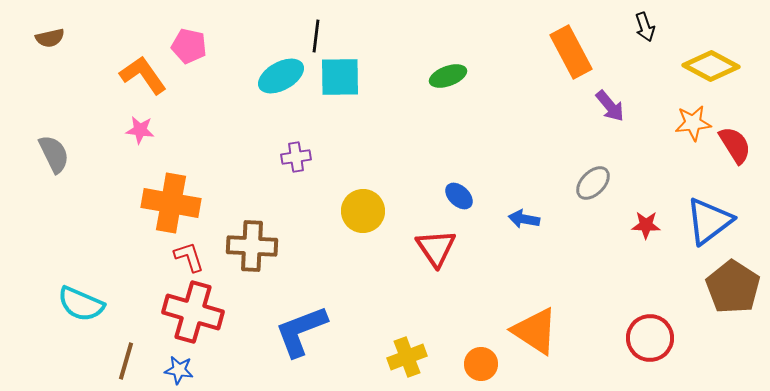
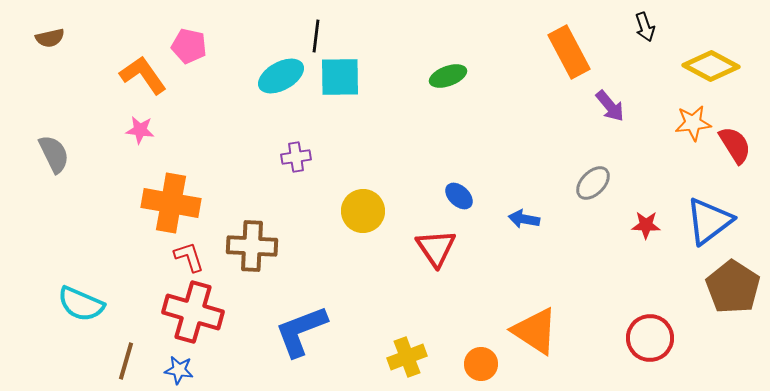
orange rectangle: moved 2 px left
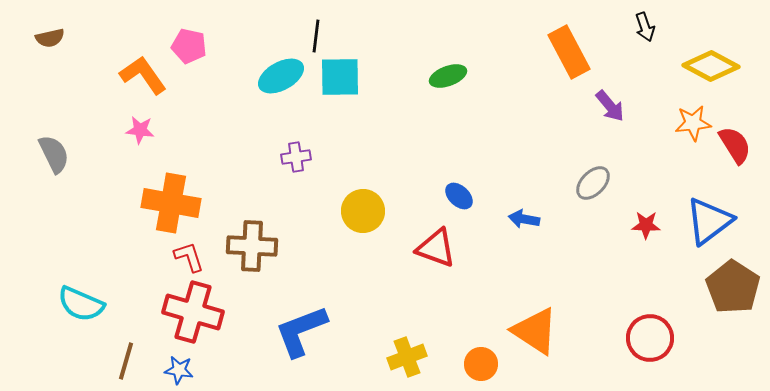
red triangle: rotated 36 degrees counterclockwise
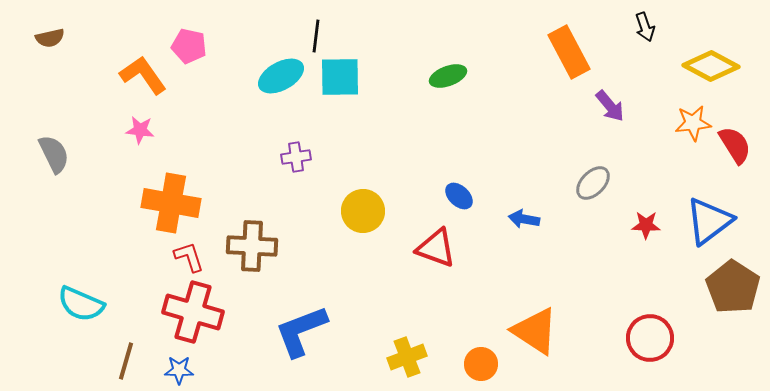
blue star: rotated 8 degrees counterclockwise
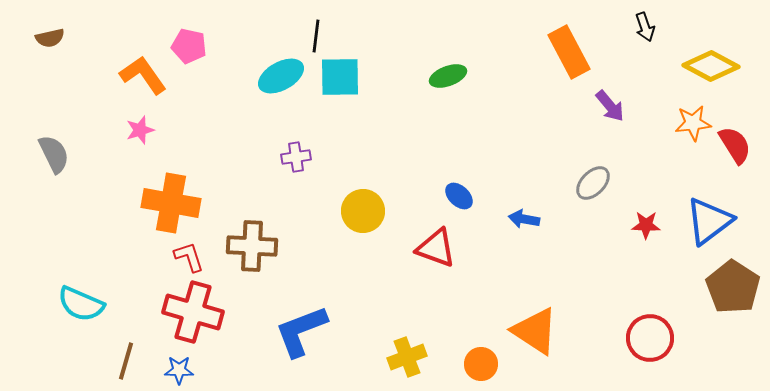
pink star: rotated 24 degrees counterclockwise
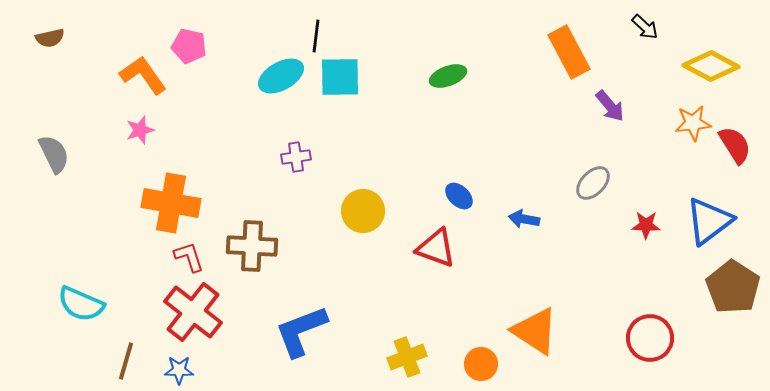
black arrow: rotated 28 degrees counterclockwise
red cross: rotated 22 degrees clockwise
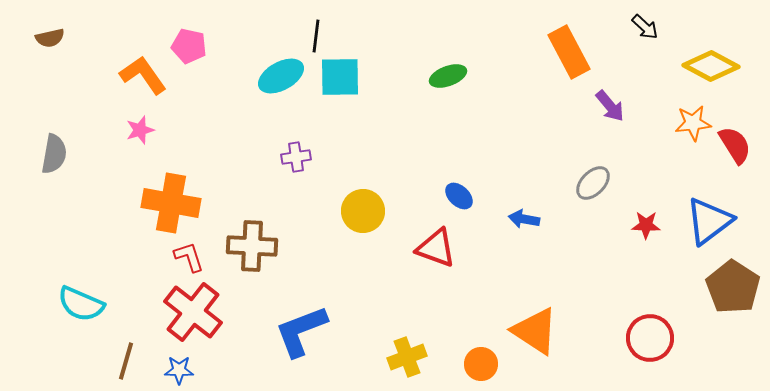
gray semicircle: rotated 36 degrees clockwise
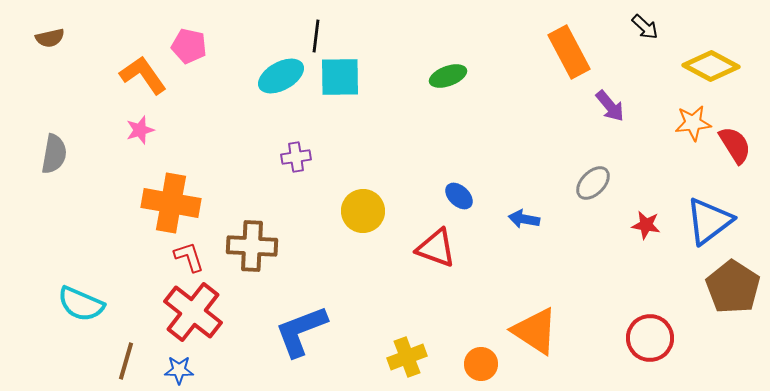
red star: rotated 8 degrees clockwise
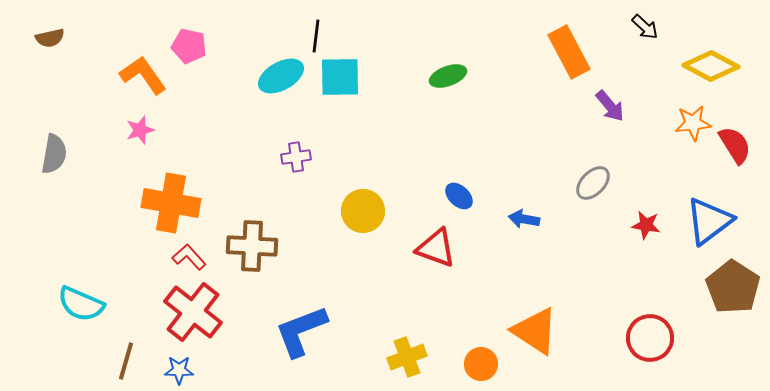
red L-shape: rotated 24 degrees counterclockwise
